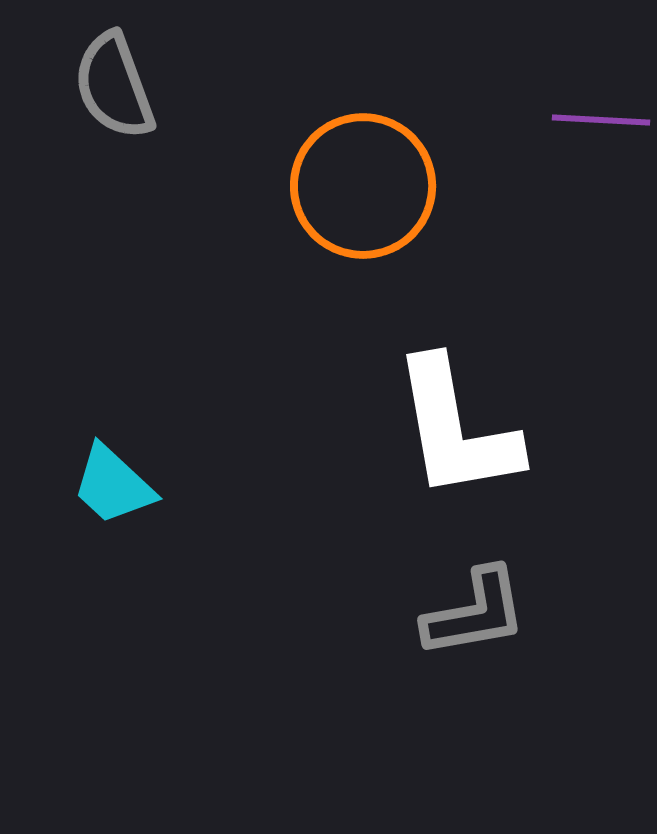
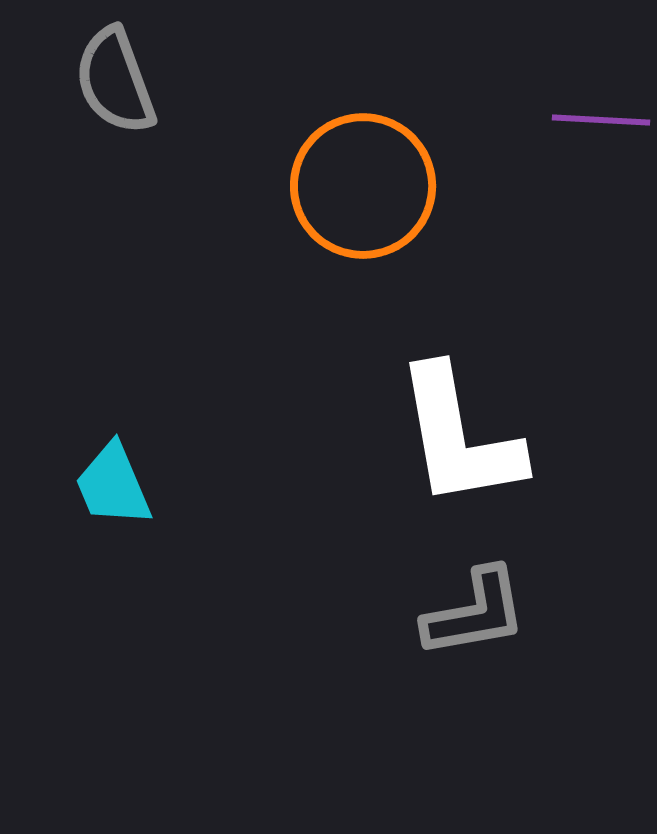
gray semicircle: moved 1 px right, 5 px up
white L-shape: moved 3 px right, 8 px down
cyan trapezoid: rotated 24 degrees clockwise
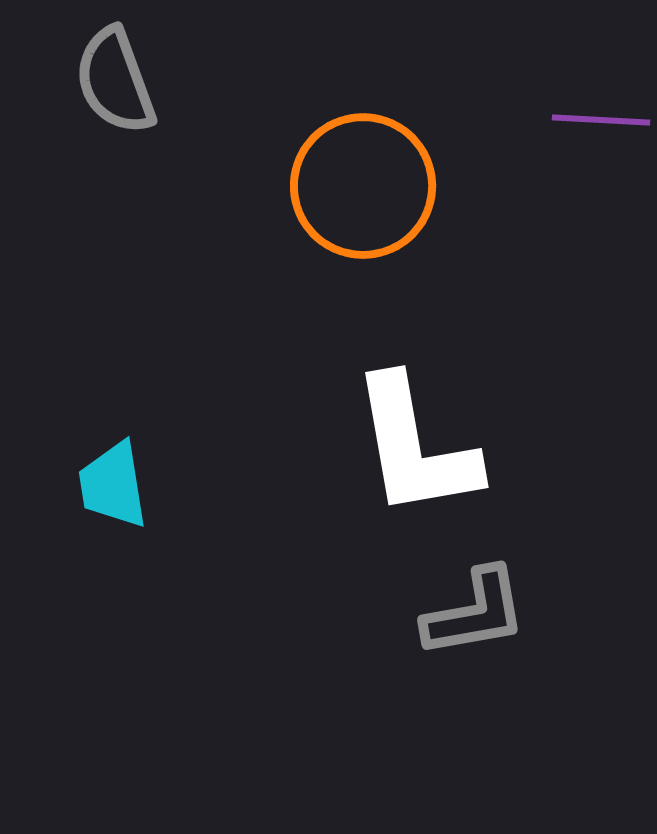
white L-shape: moved 44 px left, 10 px down
cyan trapezoid: rotated 14 degrees clockwise
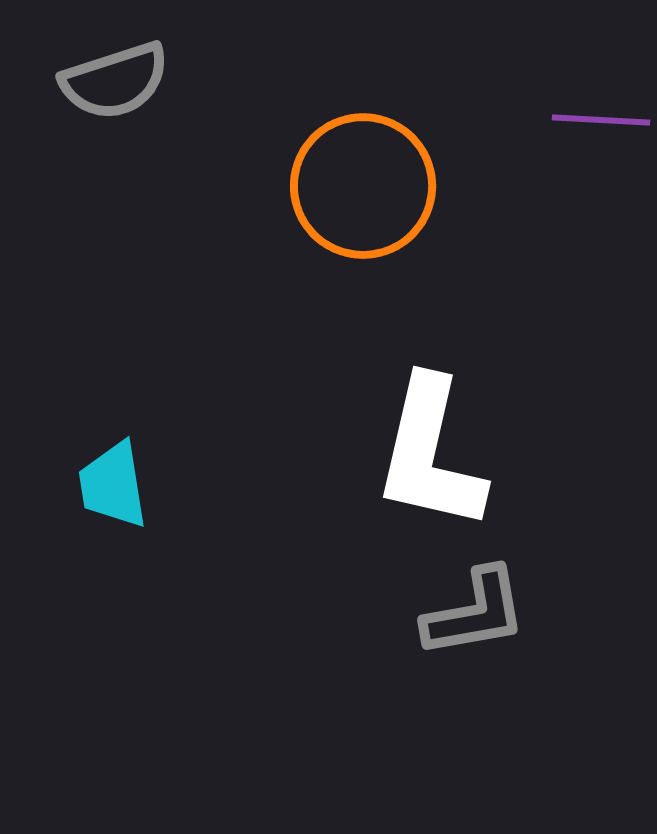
gray semicircle: rotated 88 degrees counterclockwise
white L-shape: moved 15 px right, 7 px down; rotated 23 degrees clockwise
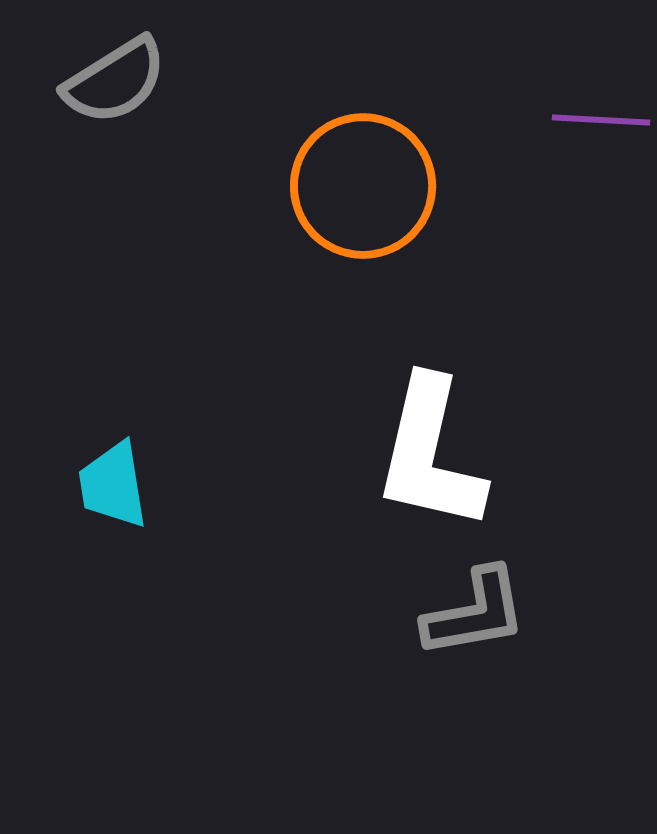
gray semicircle: rotated 14 degrees counterclockwise
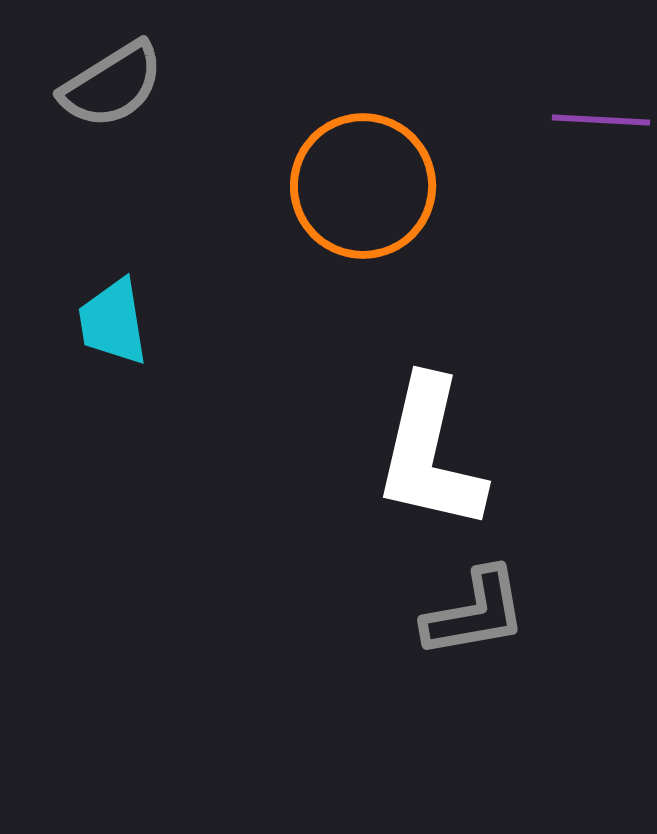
gray semicircle: moved 3 px left, 4 px down
cyan trapezoid: moved 163 px up
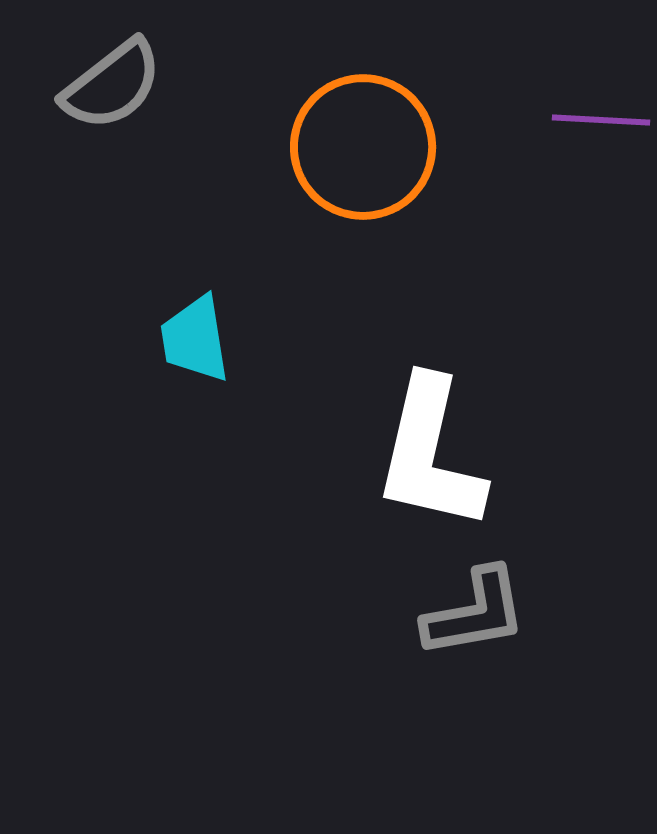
gray semicircle: rotated 6 degrees counterclockwise
orange circle: moved 39 px up
cyan trapezoid: moved 82 px right, 17 px down
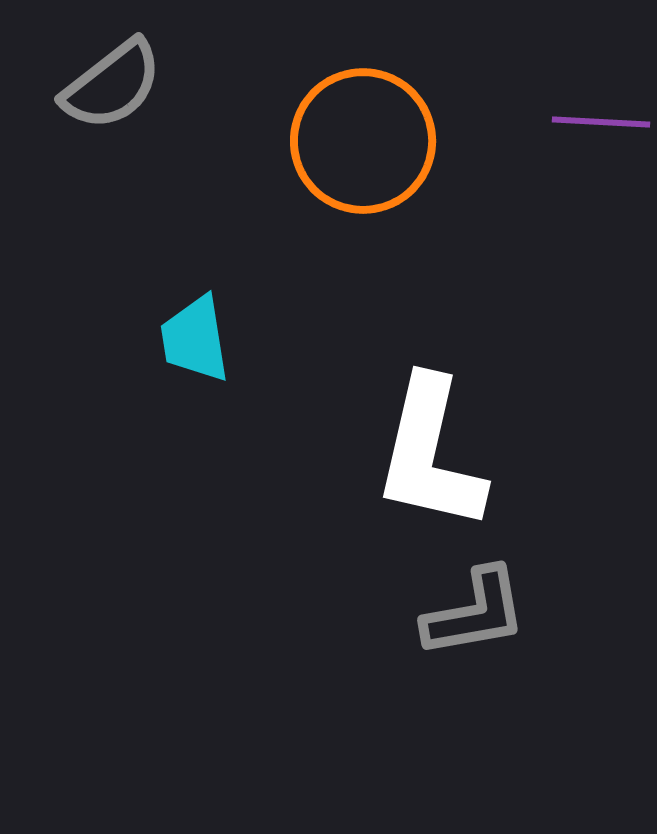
purple line: moved 2 px down
orange circle: moved 6 px up
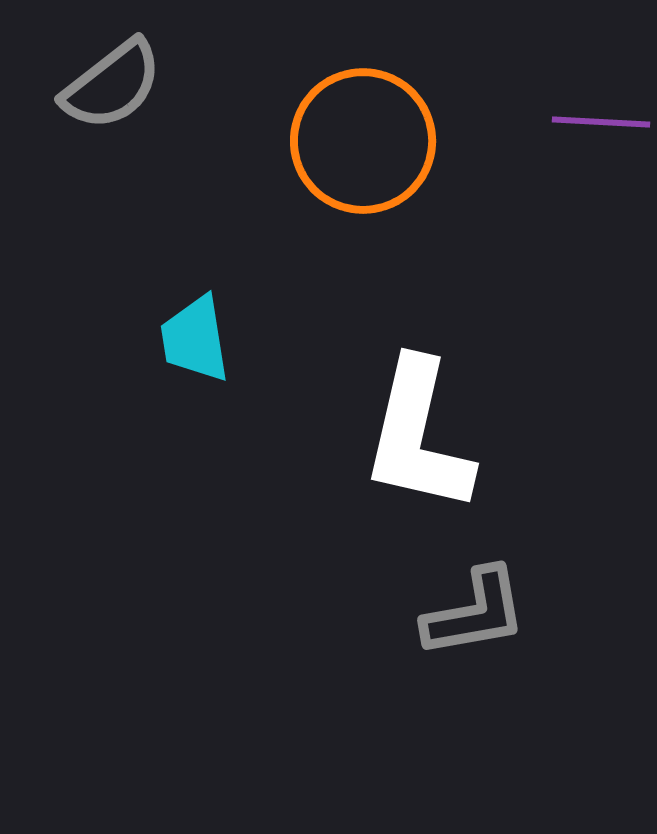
white L-shape: moved 12 px left, 18 px up
